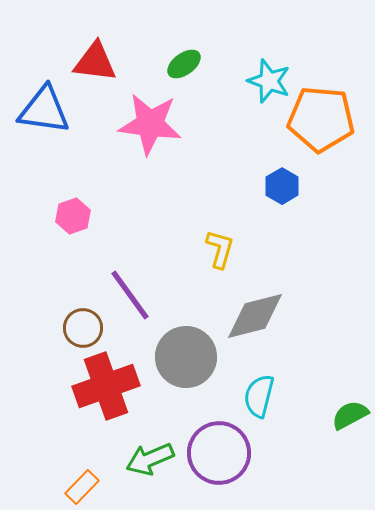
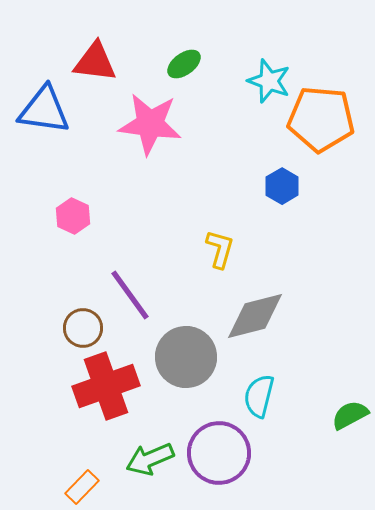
pink hexagon: rotated 16 degrees counterclockwise
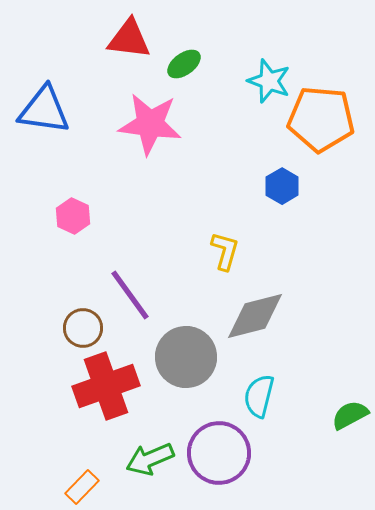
red triangle: moved 34 px right, 23 px up
yellow L-shape: moved 5 px right, 2 px down
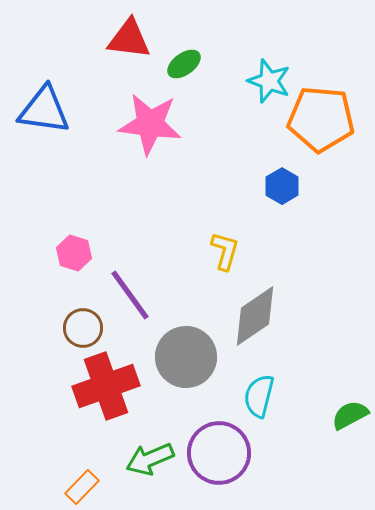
pink hexagon: moved 1 px right, 37 px down; rotated 8 degrees counterclockwise
gray diamond: rotated 20 degrees counterclockwise
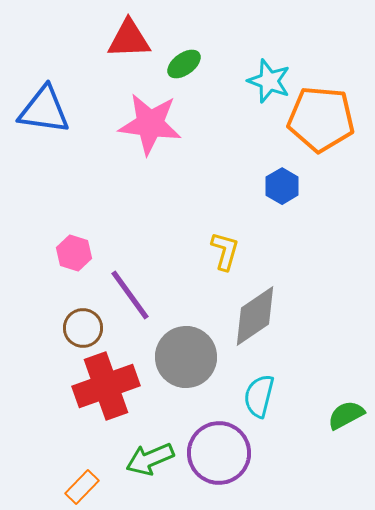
red triangle: rotated 9 degrees counterclockwise
green semicircle: moved 4 px left
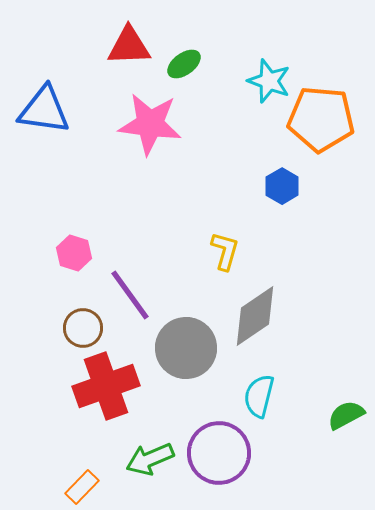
red triangle: moved 7 px down
gray circle: moved 9 px up
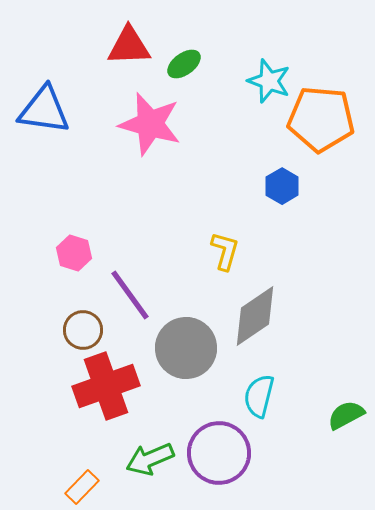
pink star: rotated 8 degrees clockwise
brown circle: moved 2 px down
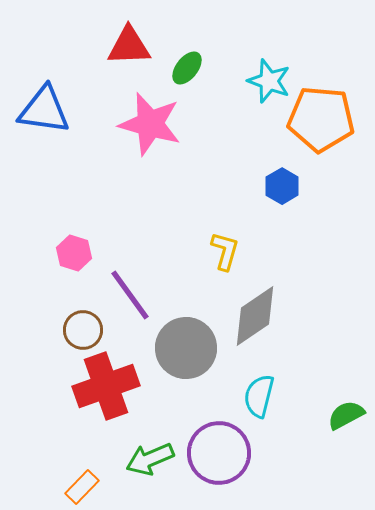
green ellipse: moved 3 px right, 4 px down; rotated 16 degrees counterclockwise
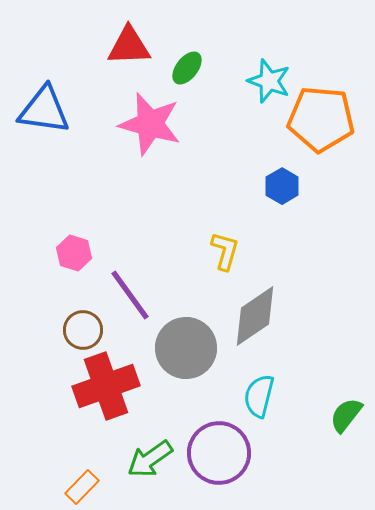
green semicircle: rotated 24 degrees counterclockwise
green arrow: rotated 12 degrees counterclockwise
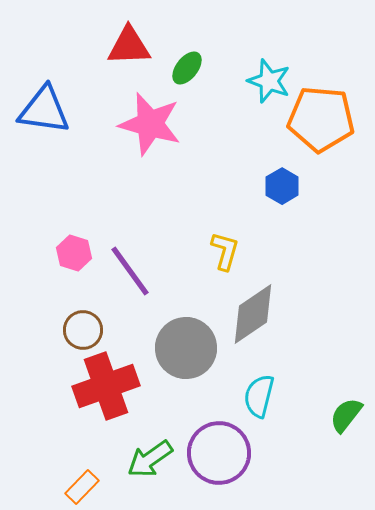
purple line: moved 24 px up
gray diamond: moved 2 px left, 2 px up
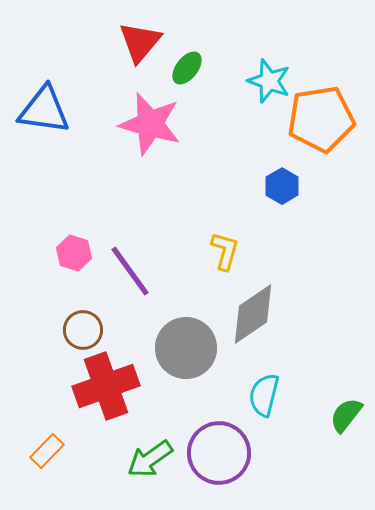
red triangle: moved 11 px right, 4 px up; rotated 48 degrees counterclockwise
orange pentagon: rotated 14 degrees counterclockwise
cyan semicircle: moved 5 px right, 1 px up
orange rectangle: moved 35 px left, 36 px up
